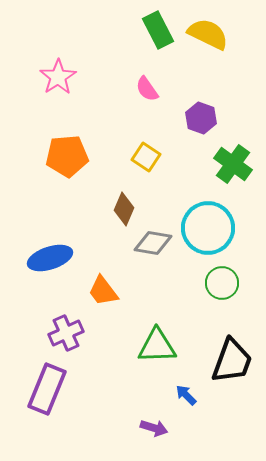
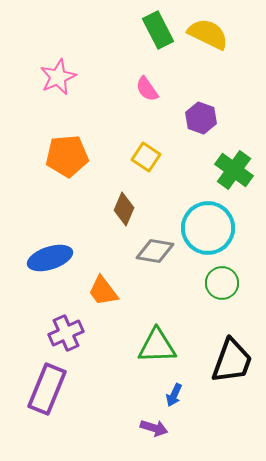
pink star: rotated 9 degrees clockwise
green cross: moved 1 px right, 6 px down
gray diamond: moved 2 px right, 8 px down
blue arrow: moved 12 px left; rotated 110 degrees counterclockwise
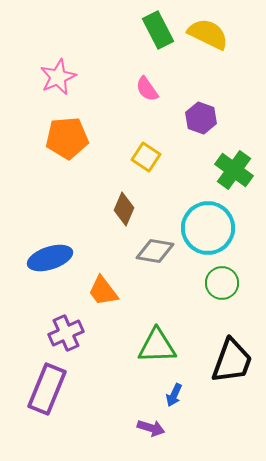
orange pentagon: moved 18 px up
purple arrow: moved 3 px left
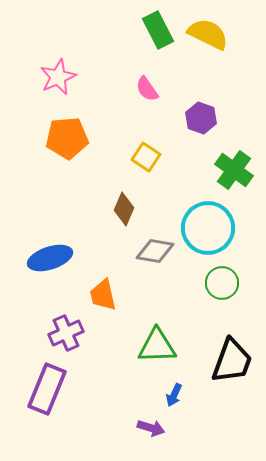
orange trapezoid: moved 4 px down; rotated 24 degrees clockwise
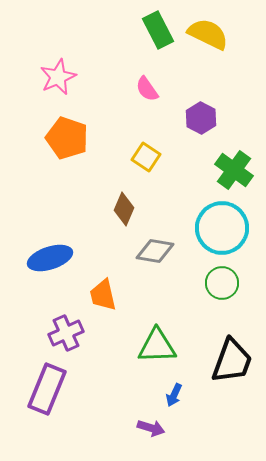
purple hexagon: rotated 8 degrees clockwise
orange pentagon: rotated 24 degrees clockwise
cyan circle: moved 14 px right
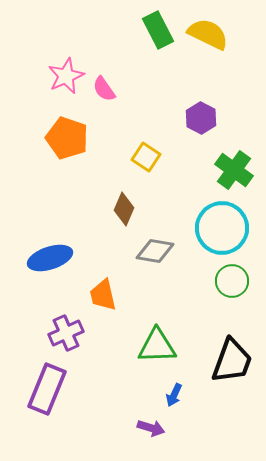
pink star: moved 8 px right, 1 px up
pink semicircle: moved 43 px left
green circle: moved 10 px right, 2 px up
